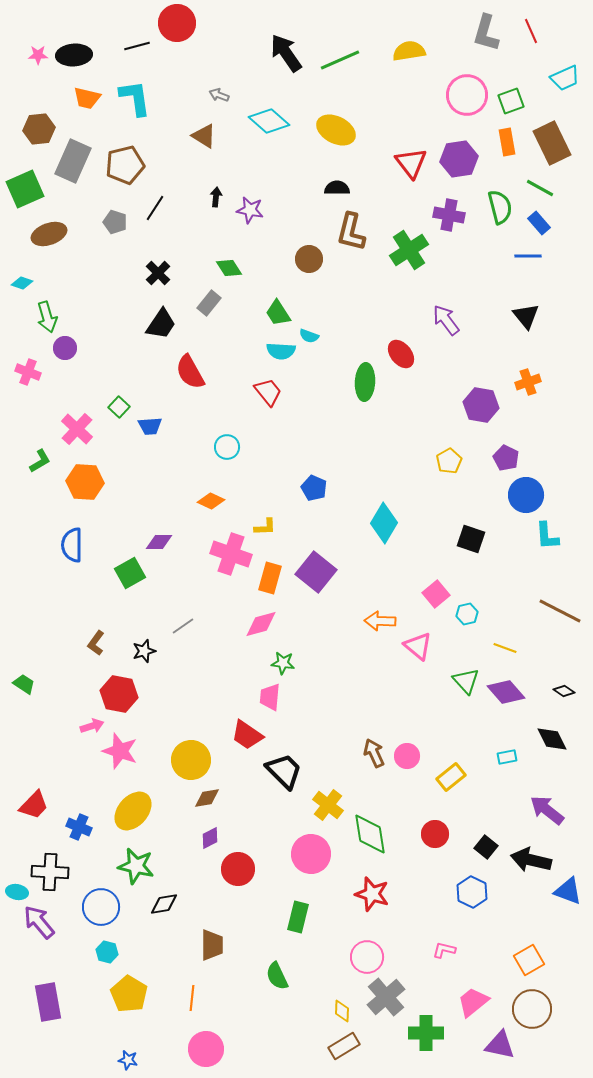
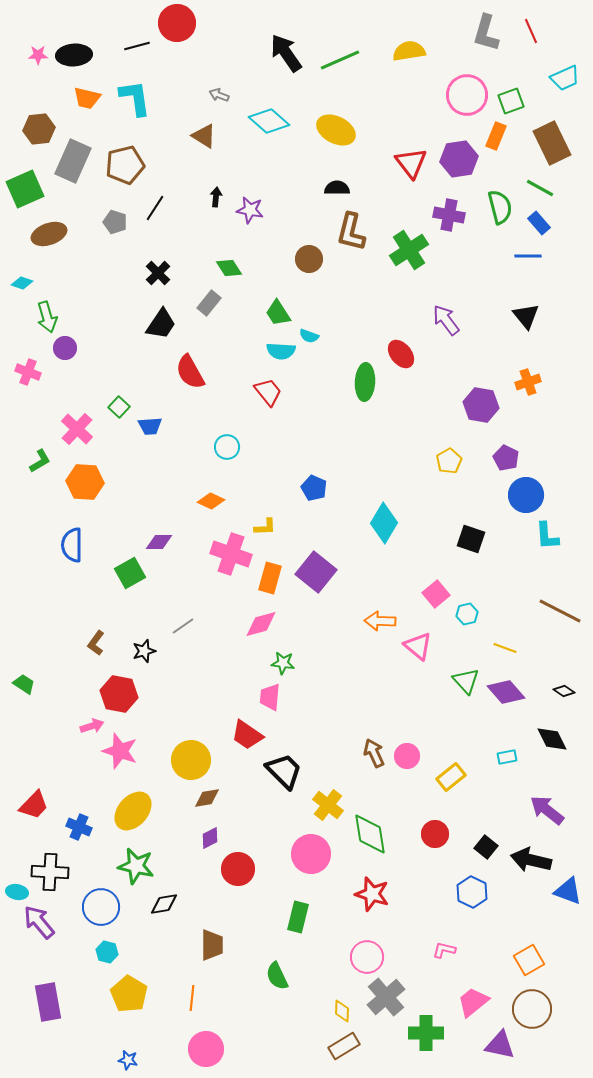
orange rectangle at (507, 142): moved 11 px left, 6 px up; rotated 32 degrees clockwise
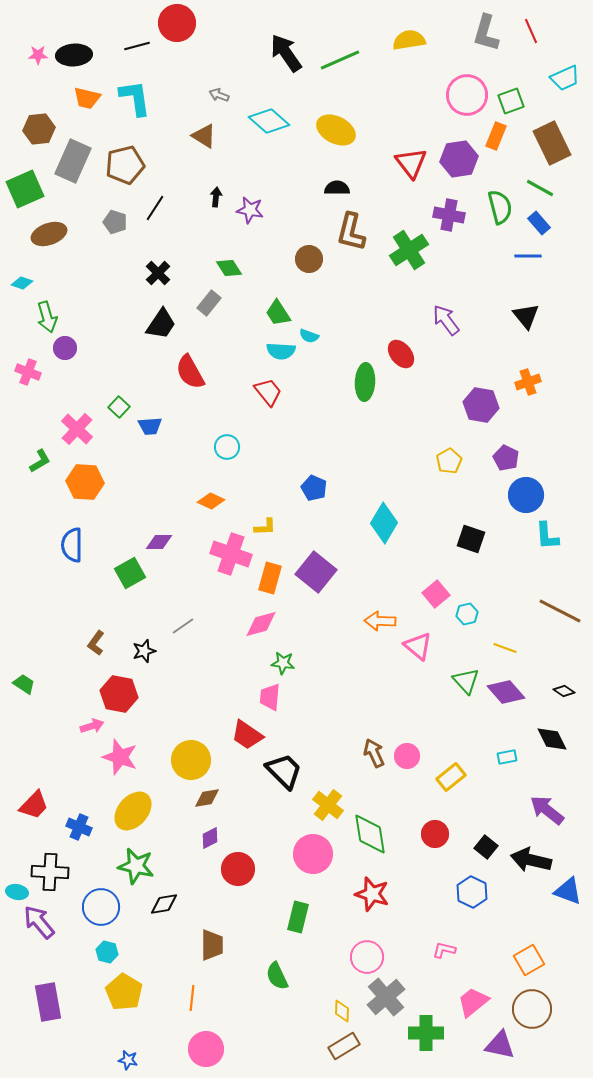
yellow semicircle at (409, 51): moved 11 px up
pink star at (120, 751): moved 6 px down
pink circle at (311, 854): moved 2 px right
yellow pentagon at (129, 994): moved 5 px left, 2 px up
